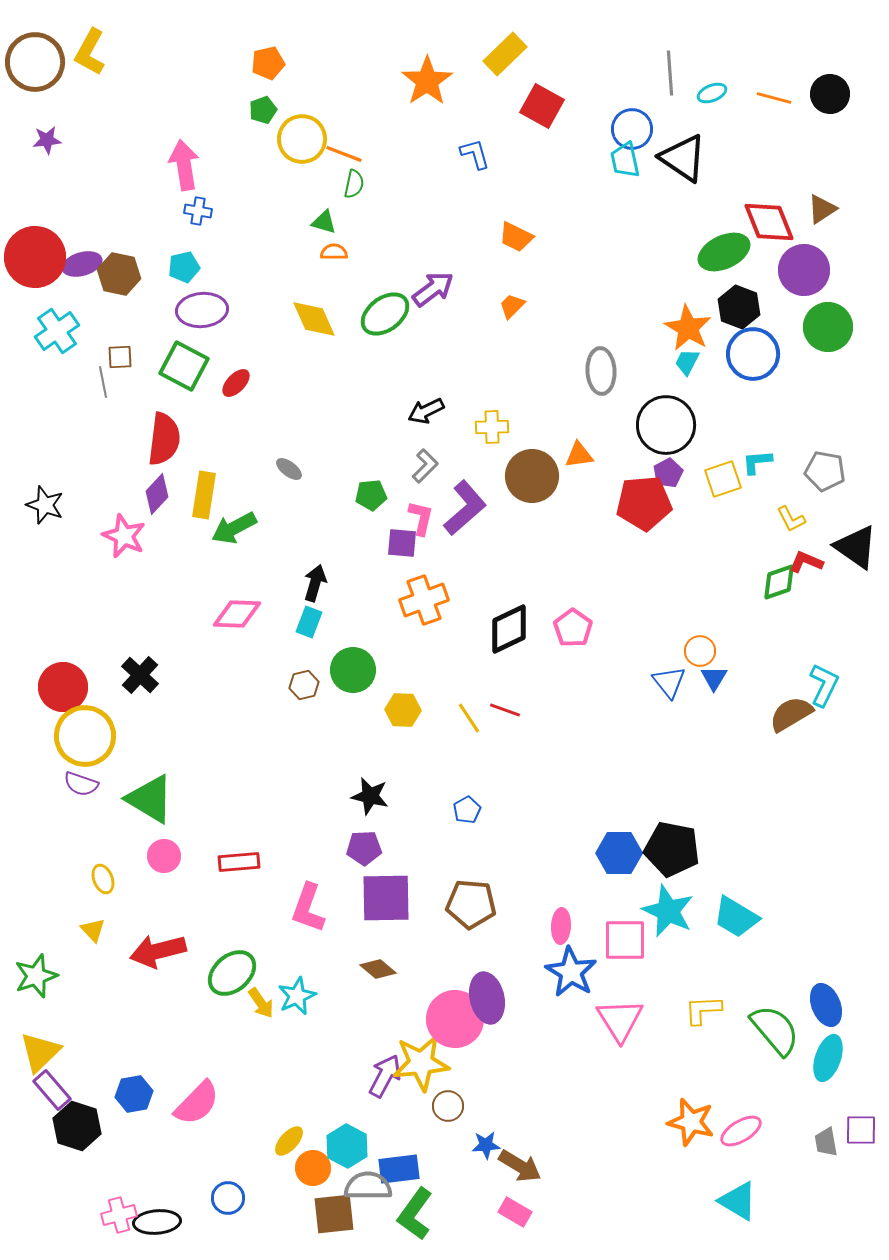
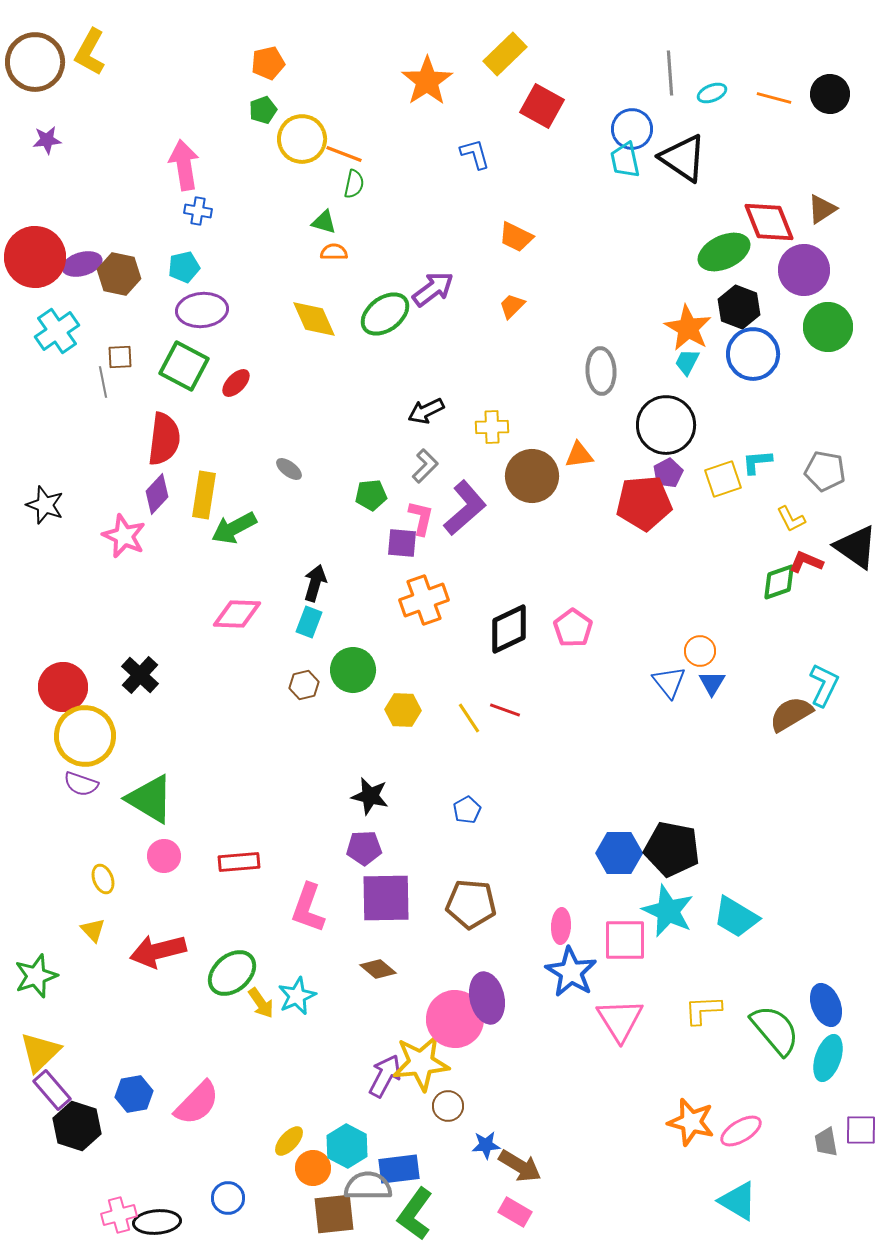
blue triangle at (714, 678): moved 2 px left, 5 px down
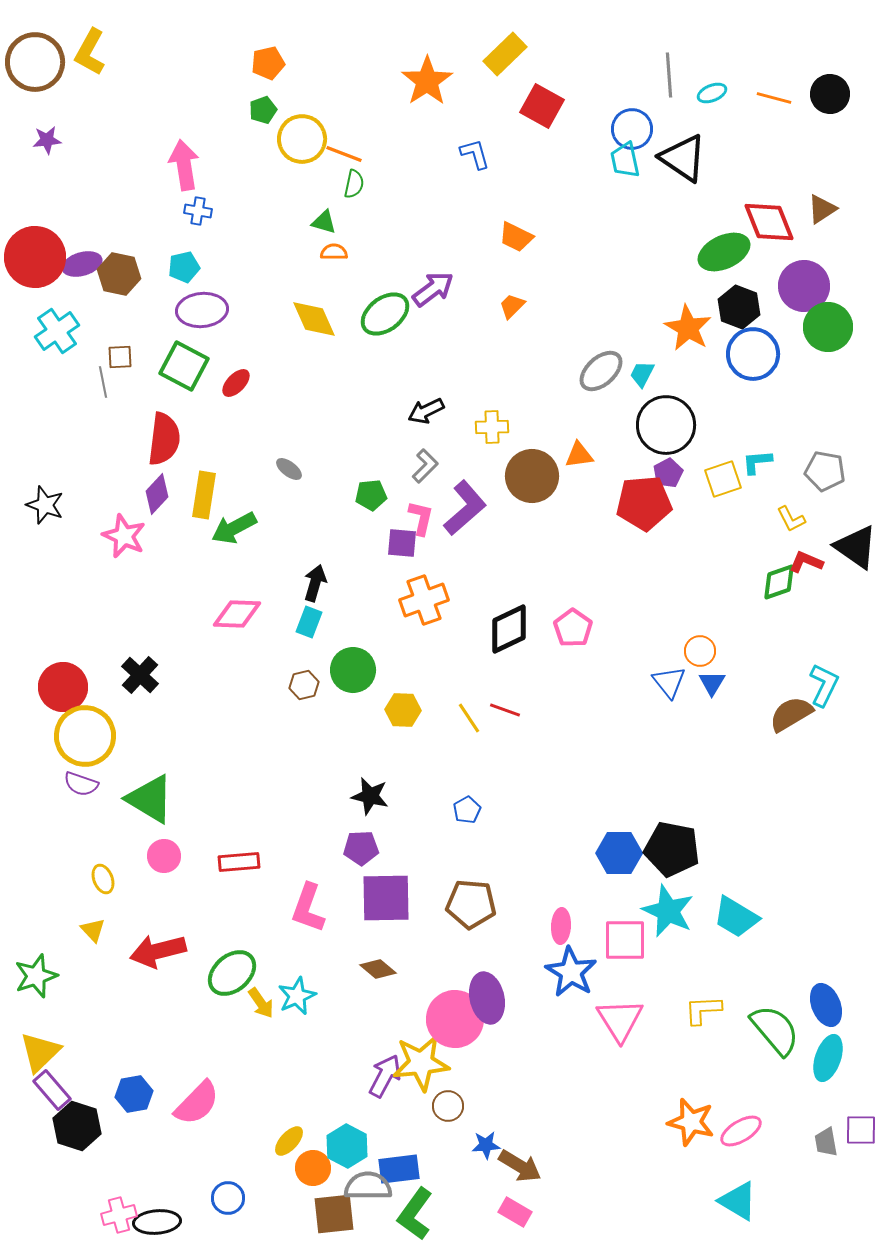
gray line at (670, 73): moved 1 px left, 2 px down
purple circle at (804, 270): moved 16 px down
cyan trapezoid at (687, 362): moved 45 px left, 12 px down
gray ellipse at (601, 371): rotated 51 degrees clockwise
purple pentagon at (364, 848): moved 3 px left
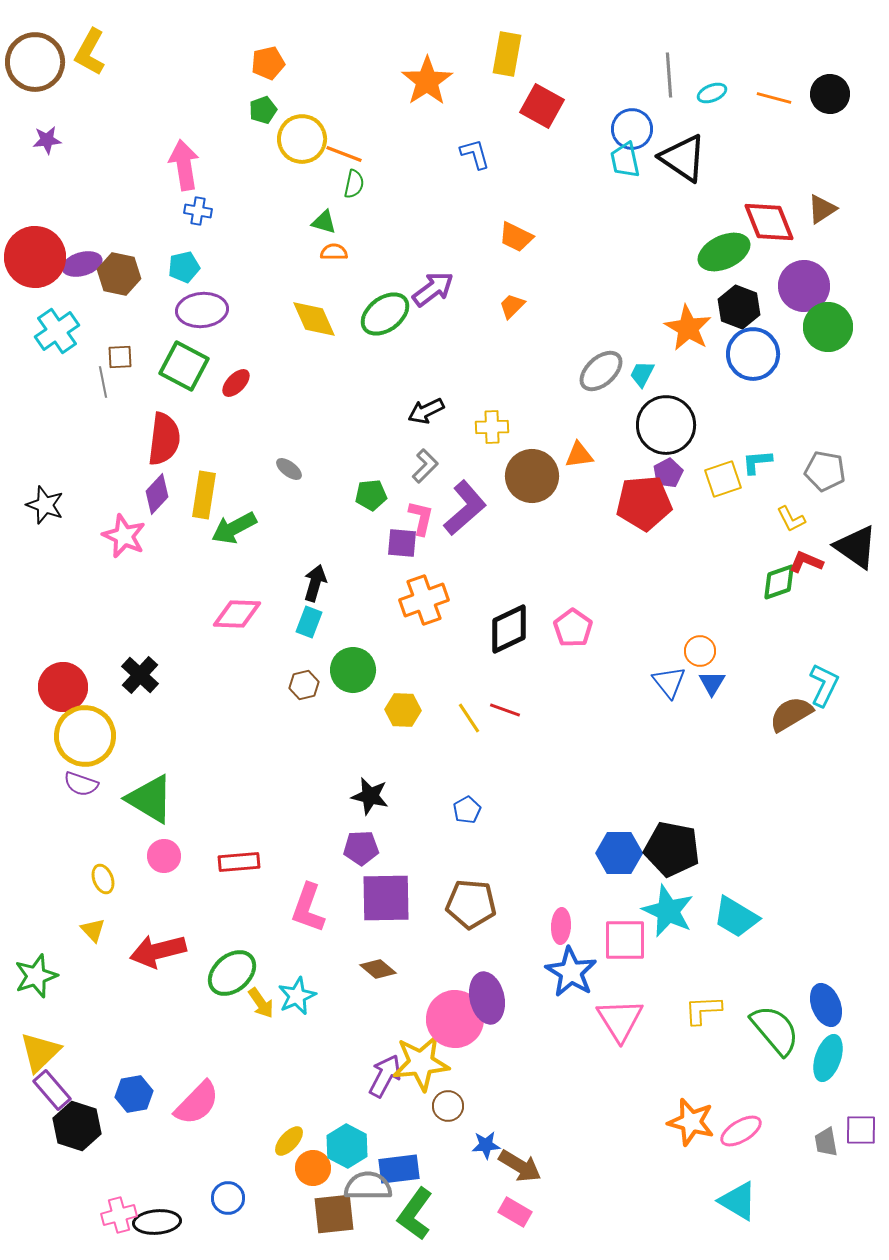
yellow rectangle at (505, 54): moved 2 px right; rotated 36 degrees counterclockwise
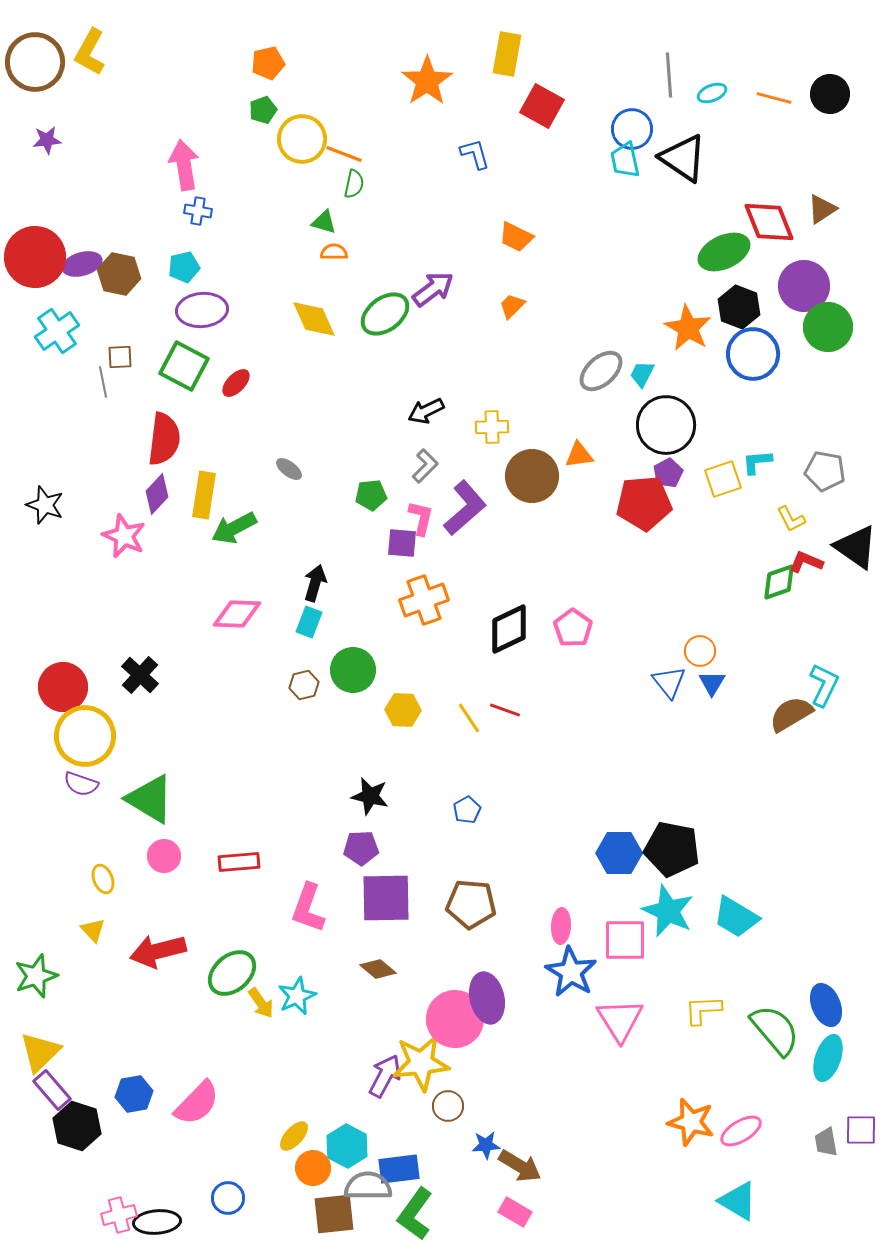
yellow ellipse at (289, 1141): moved 5 px right, 5 px up
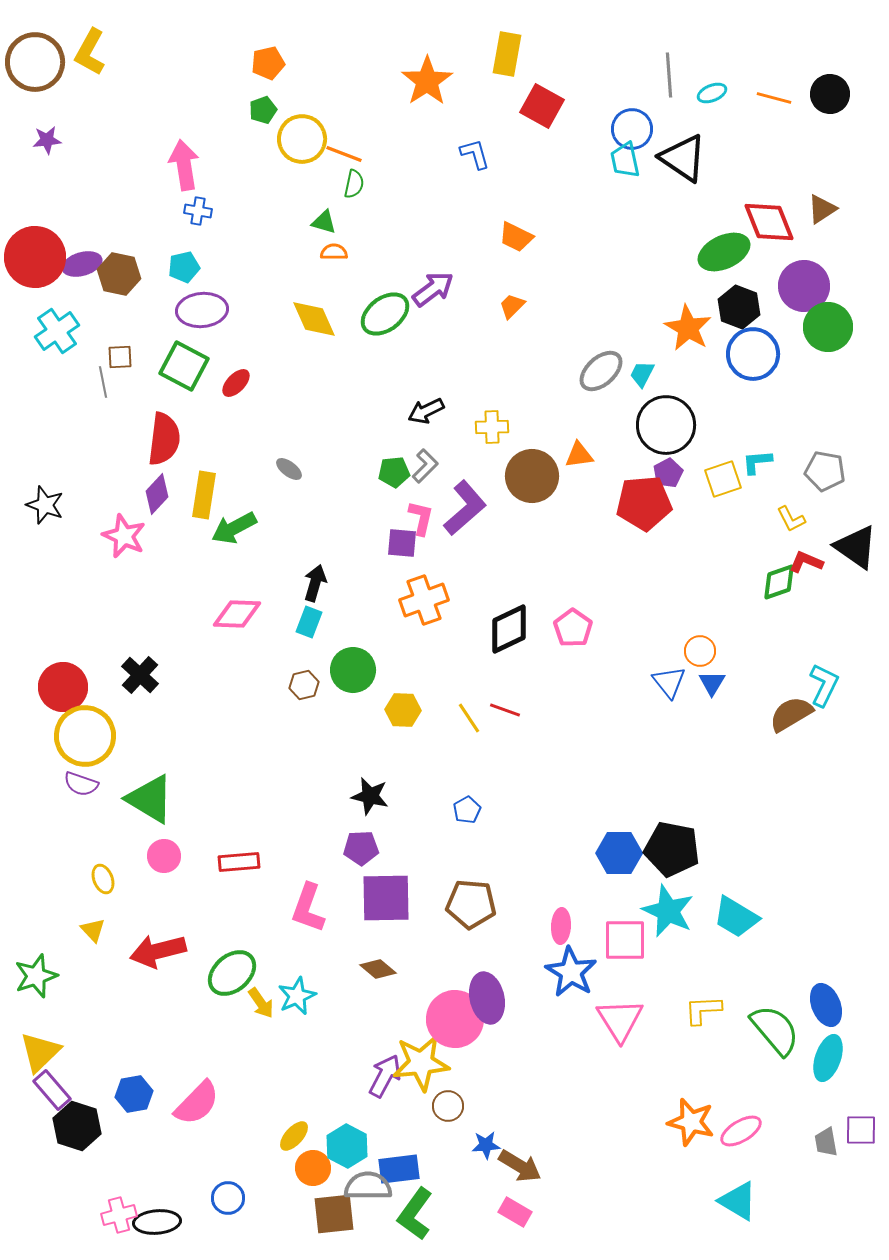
green pentagon at (371, 495): moved 23 px right, 23 px up
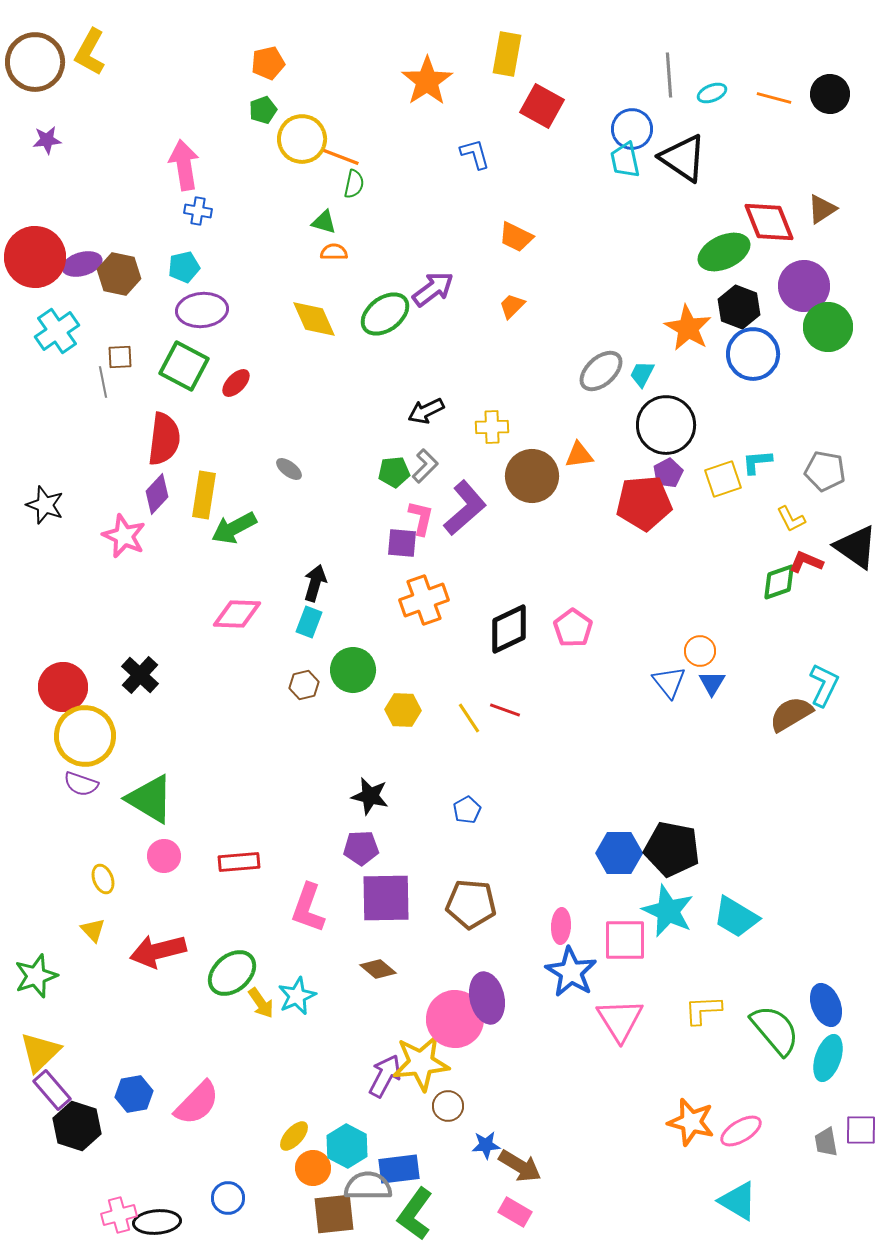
orange line at (344, 154): moved 3 px left, 3 px down
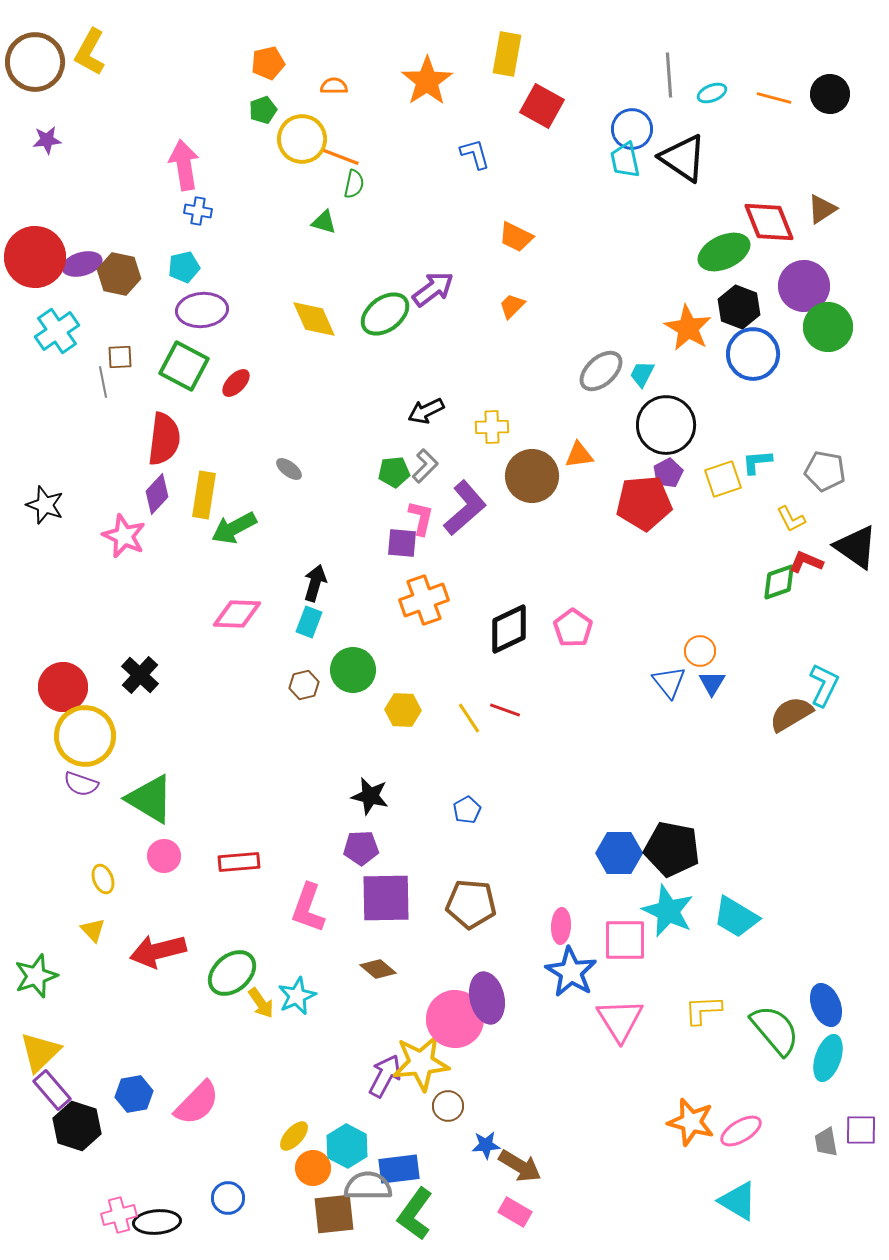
orange semicircle at (334, 252): moved 166 px up
